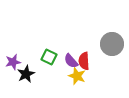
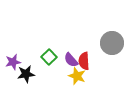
gray circle: moved 1 px up
green square: rotated 21 degrees clockwise
purple semicircle: moved 1 px up
black star: rotated 18 degrees clockwise
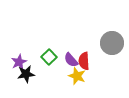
purple star: moved 6 px right; rotated 14 degrees counterclockwise
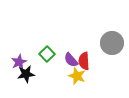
green square: moved 2 px left, 3 px up
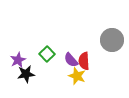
gray circle: moved 3 px up
purple star: moved 1 px left, 2 px up
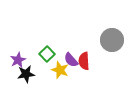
yellow star: moved 17 px left, 6 px up
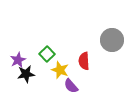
purple semicircle: moved 26 px down
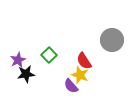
green square: moved 2 px right, 1 px down
red semicircle: rotated 30 degrees counterclockwise
yellow star: moved 20 px right, 5 px down
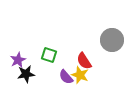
green square: rotated 28 degrees counterclockwise
purple semicircle: moved 5 px left, 9 px up
